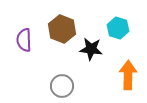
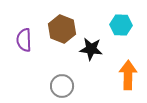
cyan hexagon: moved 3 px right, 3 px up; rotated 15 degrees counterclockwise
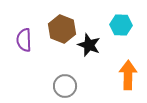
black star: moved 2 px left, 4 px up; rotated 15 degrees clockwise
gray circle: moved 3 px right
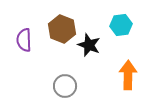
cyan hexagon: rotated 10 degrees counterclockwise
